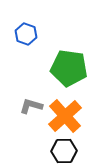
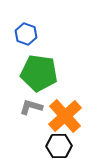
green pentagon: moved 30 px left, 5 px down
gray L-shape: moved 1 px down
black hexagon: moved 5 px left, 5 px up
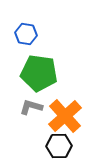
blue hexagon: rotated 10 degrees counterclockwise
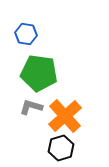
black hexagon: moved 2 px right, 2 px down; rotated 15 degrees counterclockwise
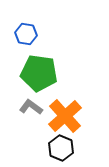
gray L-shape: rotated 20 degrees clockwise
black hexagon: rotated 20 degrees counterclockwise
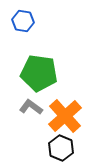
blue hexagon: moved 3 px left, 13 px up
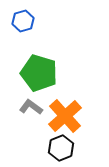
blue hexagon: rotated 25 degrees counterclockwise
green pentagon: rotated 9 degrees clockwise
black hexagon: rotated 15 degrees clockwise
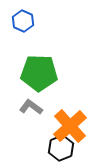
blue hexagon: rotated 20 degrees counterclockwise
green pentagon: rotated 15 degrees counterclockwise
orange cross: moved 5 px right, 10 px down
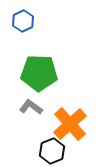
blue hexagon: rotated 10 degrees clockwise
orange cross: moved 2 px up
black hexagon: moved 9 px left, 3 px down
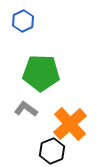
green pentagon: moved 2 px right
gray L-shape: moved 5 px left, 2 px down
